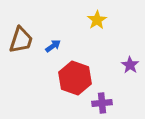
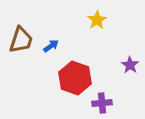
blue arrow: moved 2 px left
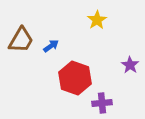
brown trapezoid: rotated 12 degrees clockwise
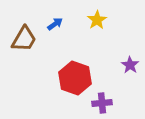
brown trapezoid: moved 3 px right, 1 px up
blue arrow: moved 4 px right, 22 px up
